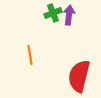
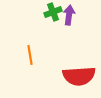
green cross: moved 1 px up
red semicircle: rotated 108 degrees counterclockwise
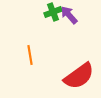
purple arrow: rotated 48 degrees counterclockwise
red semicircle: rotated 32 degrees counterclockwise
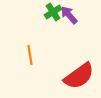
green cross: rotated 12 degrees counterclockwise
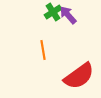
purple arrow: moved 1 px left
orange line: moved 13 px right, 5 px up
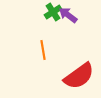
purple arrow: rotated 12 degrees counterclockwise
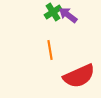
orange line: moved 7 px right
red semicircle: rotated 12 degrees clockwise
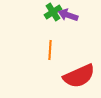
purple arrow: rotated 18 degrees counterclockwise
orange line: rotated 12 degrees clockwise
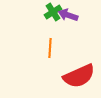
orange line: moved 2 px up
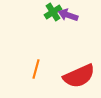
orange line: moved 14 px left, 21 px down; rotated 12 degrees clockwise
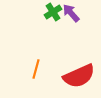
purple arrow: moved 3 px right, 2 px up; rotated 30 degrees clockwise
